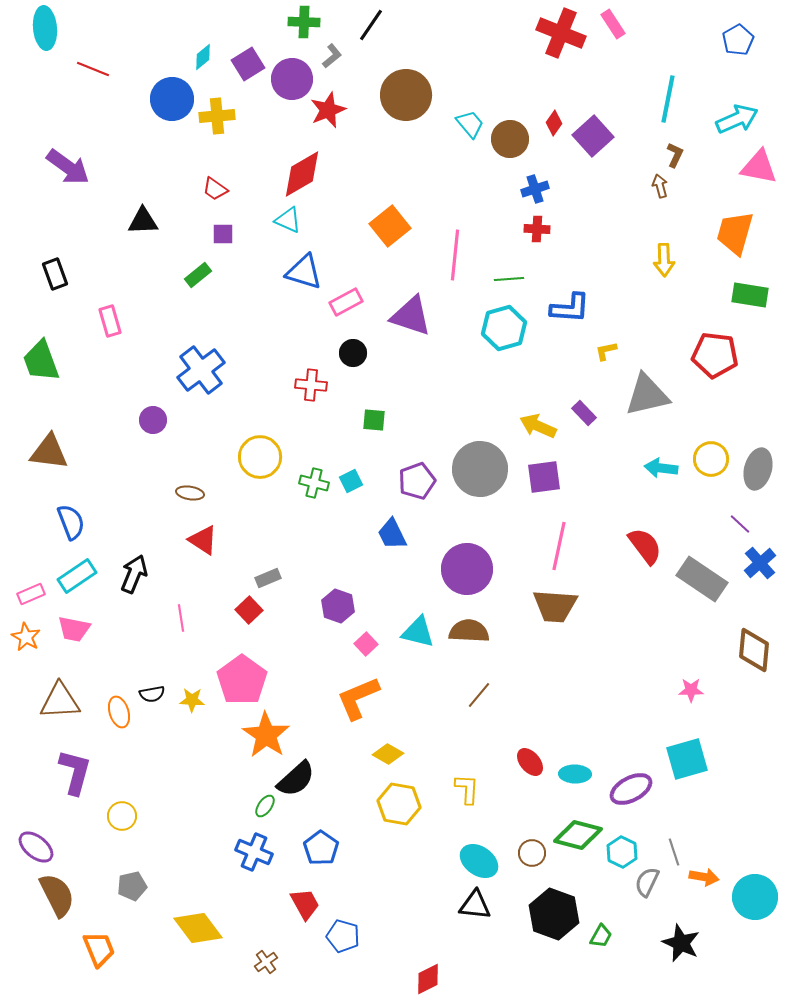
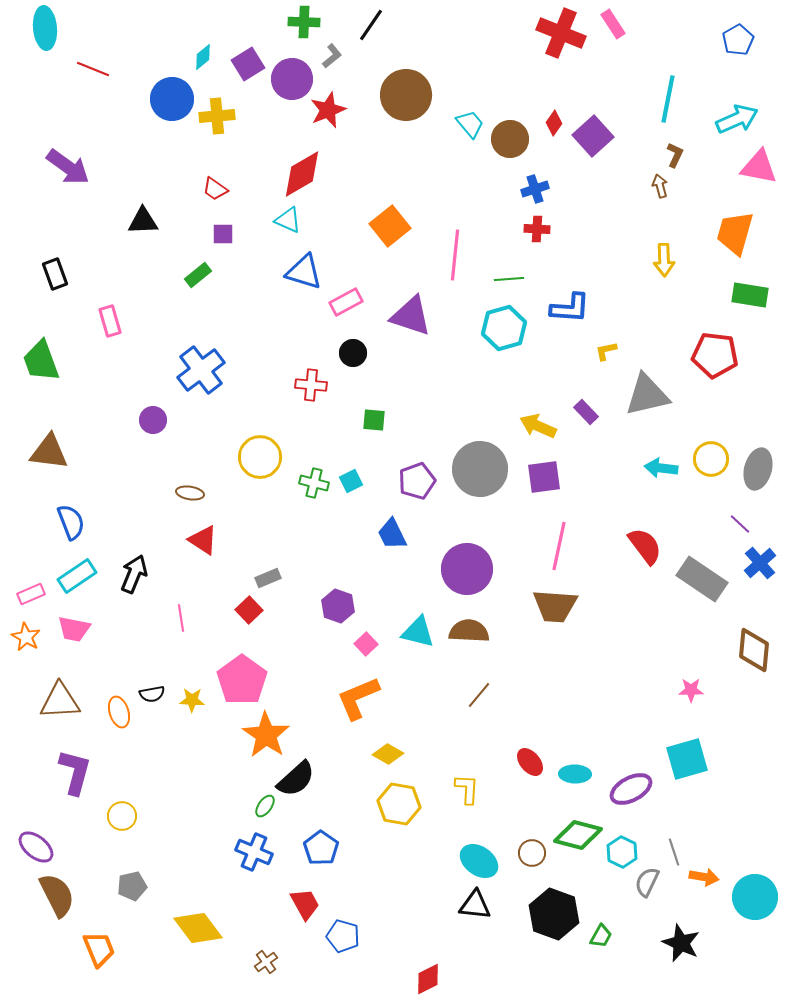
purple rectangle at (584, 413): moved 2 px right, 1 px up
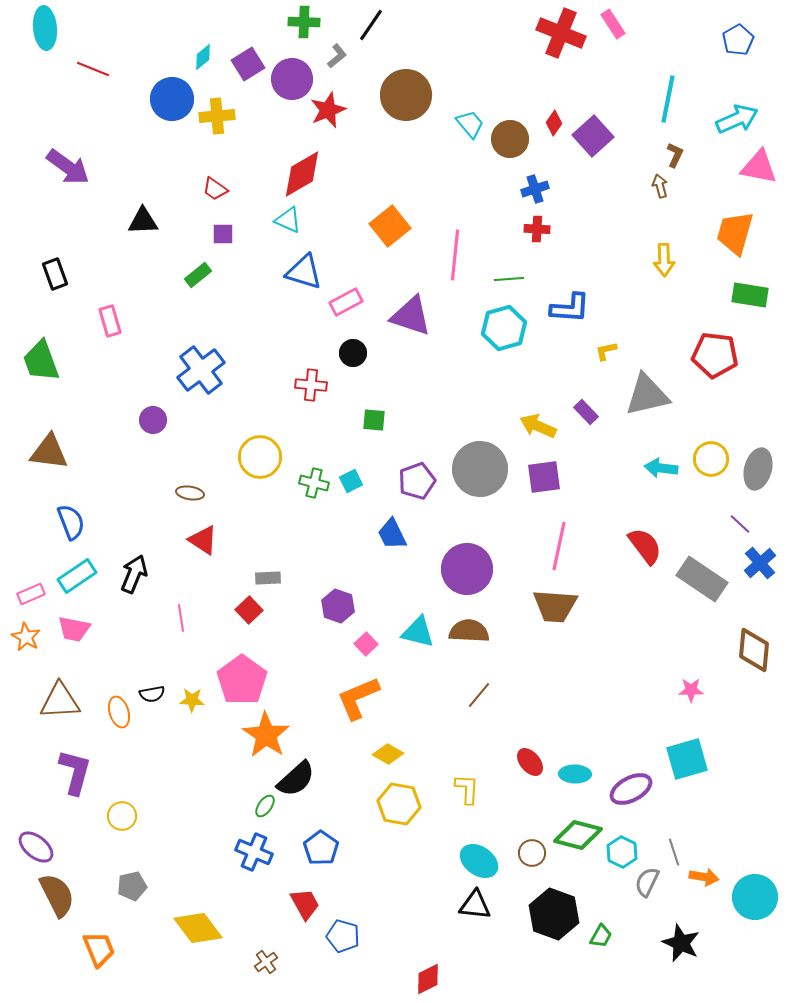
gray L-shape at (332, 56): moved 5 px right
gray rectangle at (268, 578): rotated 20 degrees clockwise
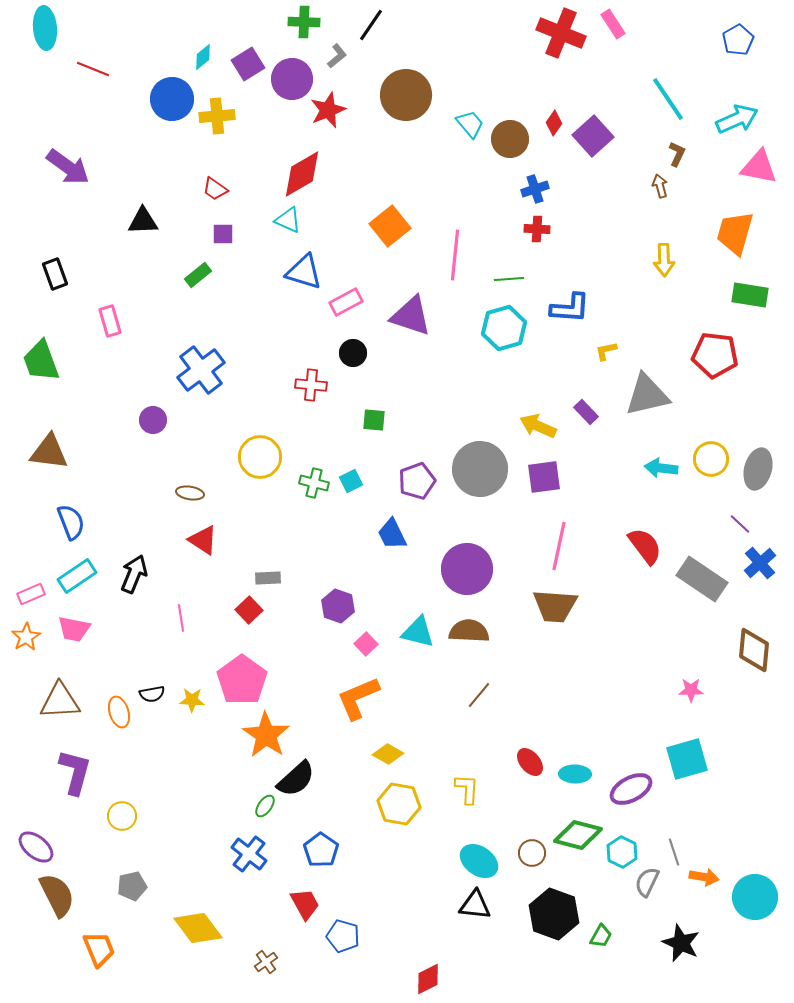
cyan line at (668, 99): rotated 45 degrees counterclockwise
brown L-shape at (675, 155): moved 2 px right, 1 px up
orange star at (26, 637): rotated 12 degrees clockwise
blue pentagon at (321, 848): moved 2 px down
blue cross at (254, 852): moved 5 px left, 2 px down; rotated 15 degrees clockwise
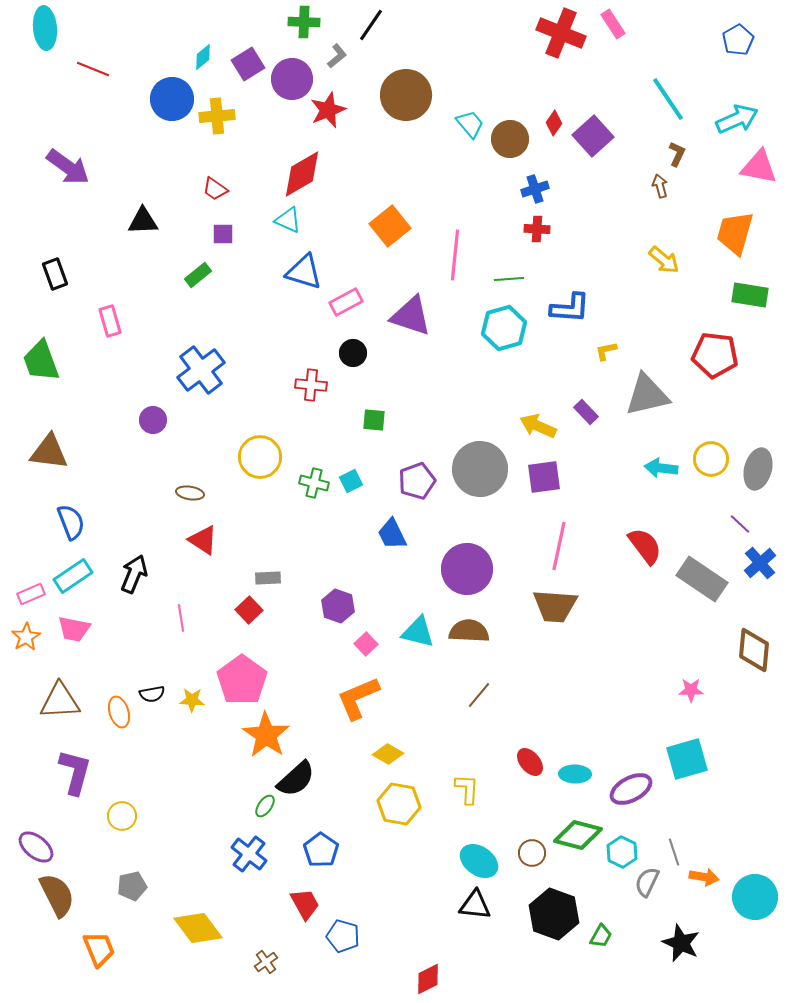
yellow arrow at (664, 260): rotated 48 degrees counterclockwise
cyan rectangle at (77, 576): moved 4 px left
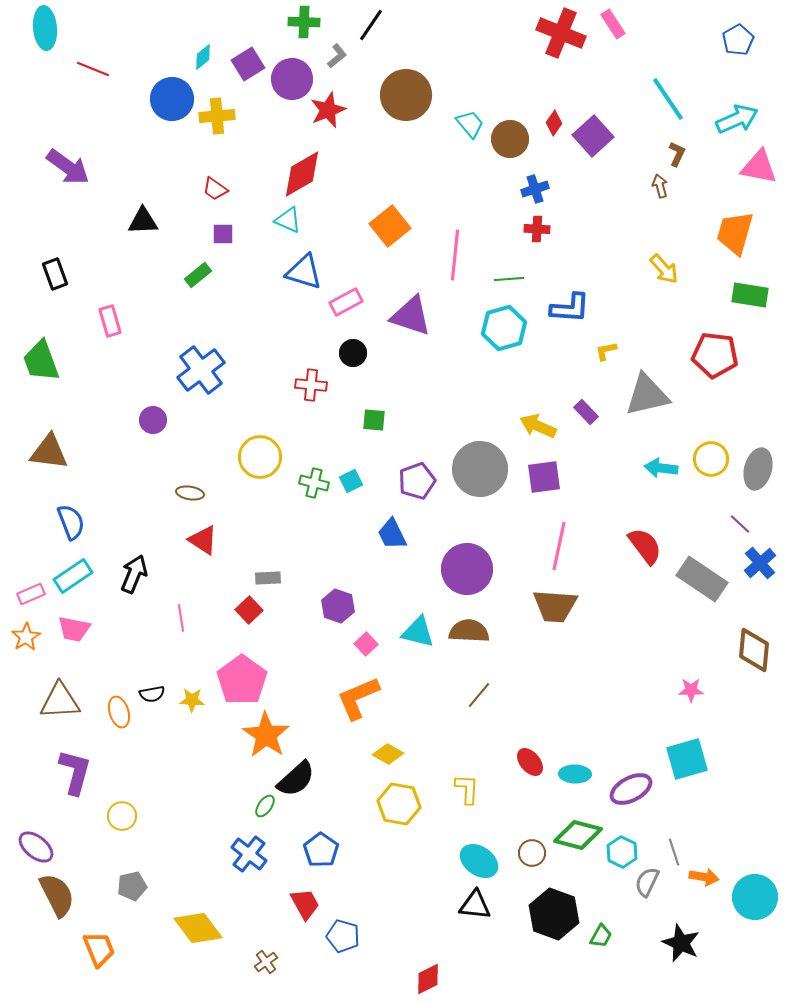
yellow arrow at (664, 260): moved 9 px down; rotated 8 degrees clockwise
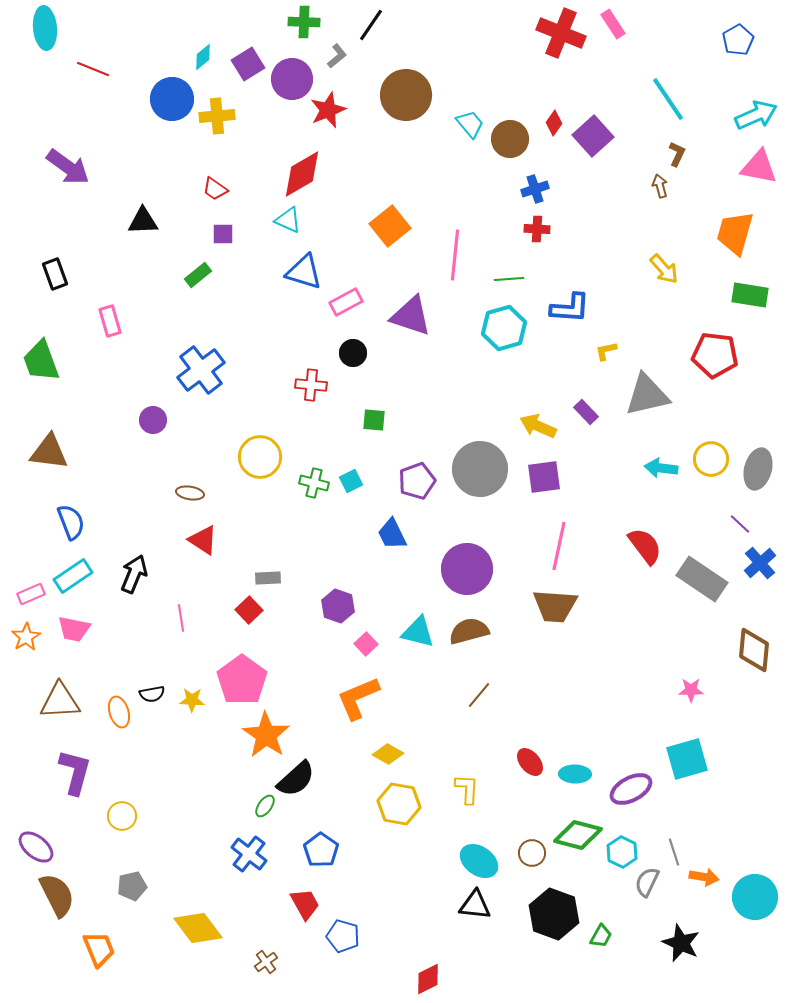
cyan arrow at (737, 119): moved 19 px right, 4 px up
brown semicircle at (469, 631): rotated 18 degrees counterclockwise
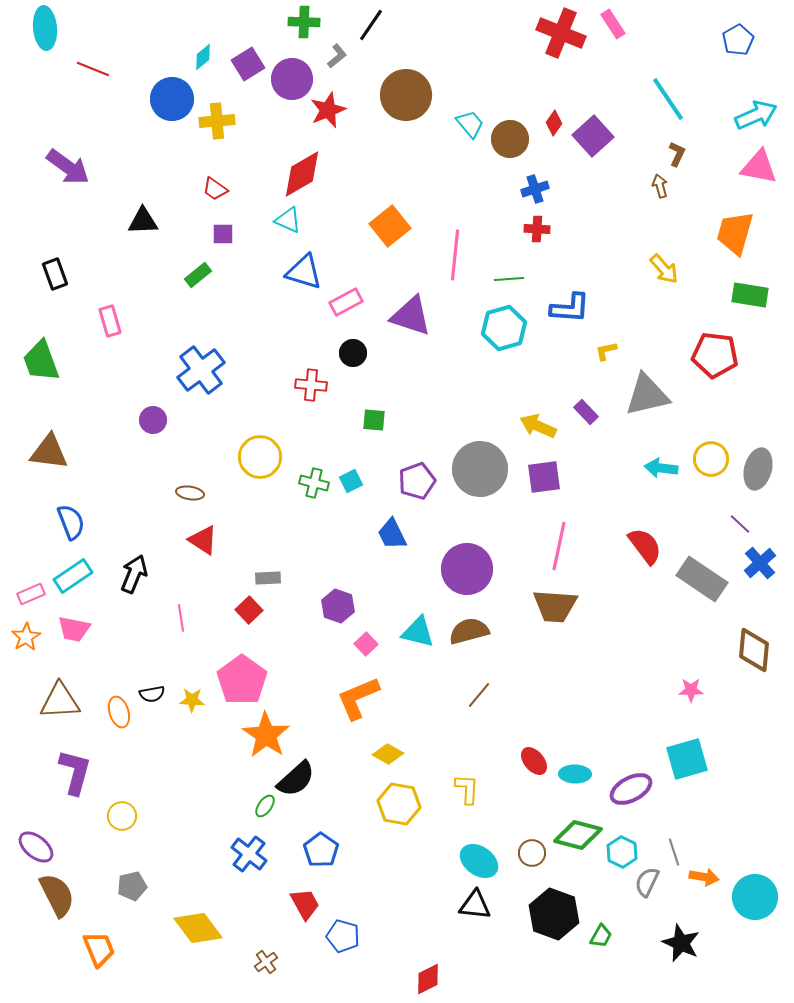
yellow cross at (217, 116): moved 5 px down
red ellipse at (530, 762): moved 4 px right, 1 px up
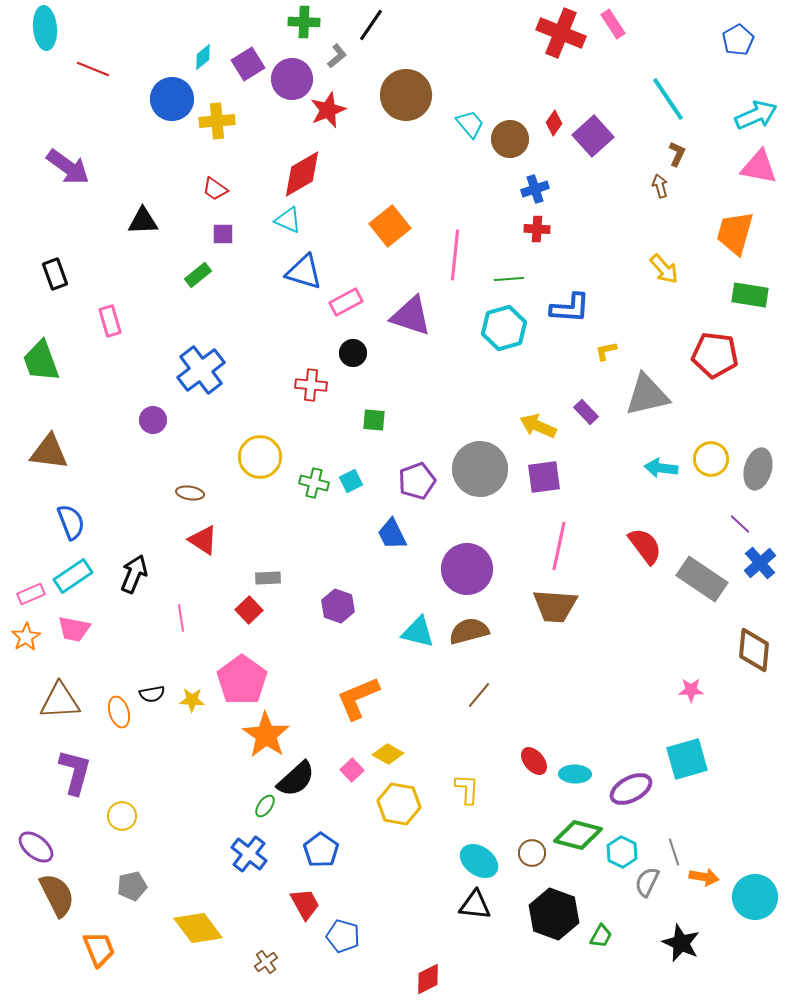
pink square at (366, 644): moved 14 px left, 126 px down
